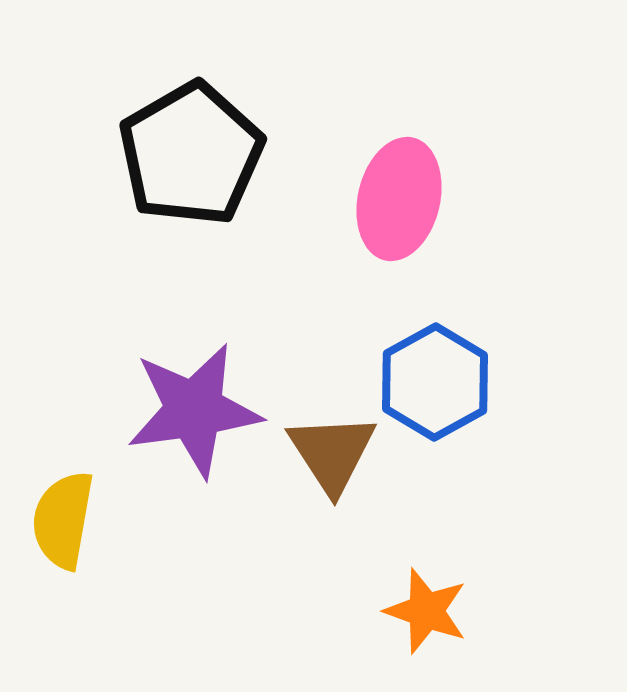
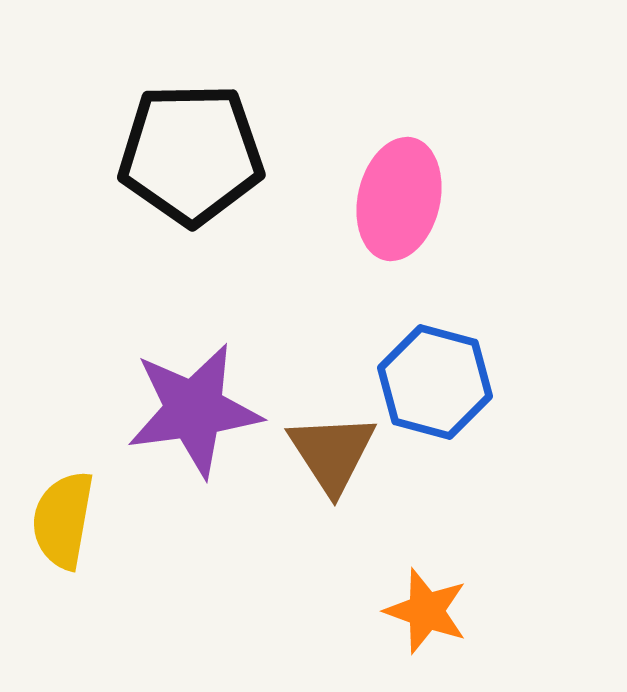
black pentagon: rotated 29 degrees clockwise
blue hexagon: rotated 16 degrees counterclockwise
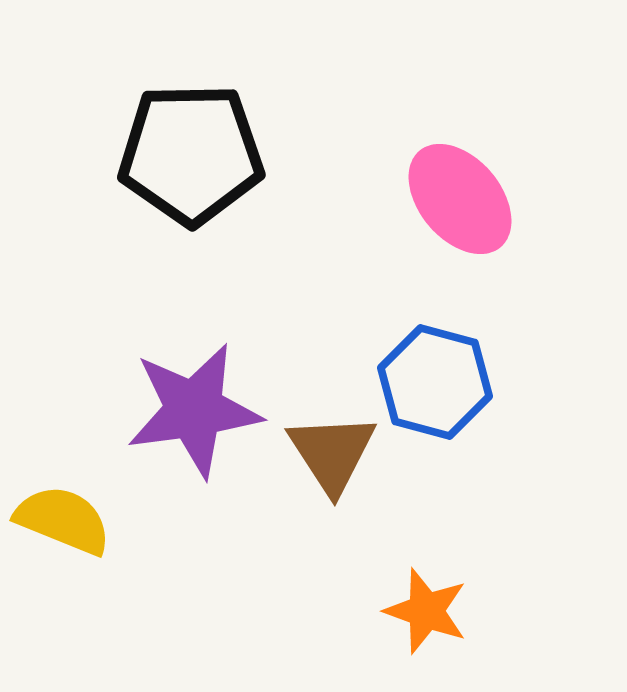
pink ellipse: moved 61 px right; rotated 53 degrees counterclockwise
yellow semicircle: rotated 102 degrees clockwise
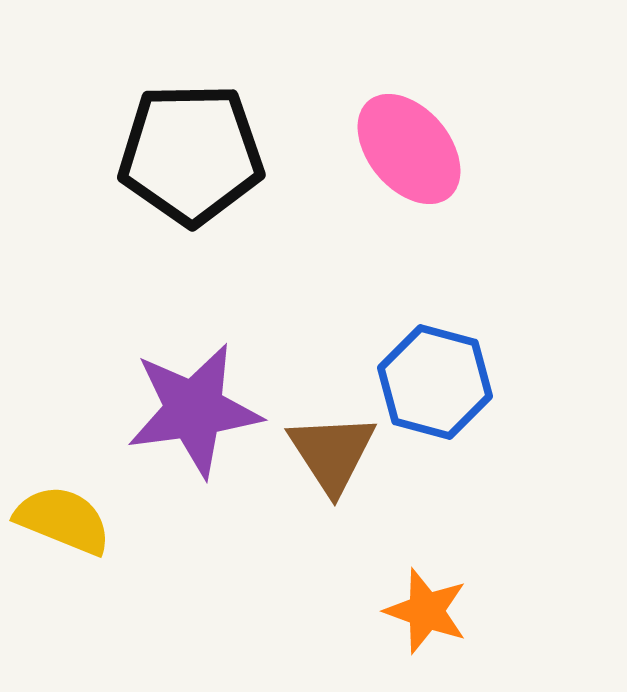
pink ellipse: moved 51 px left, 50 px up
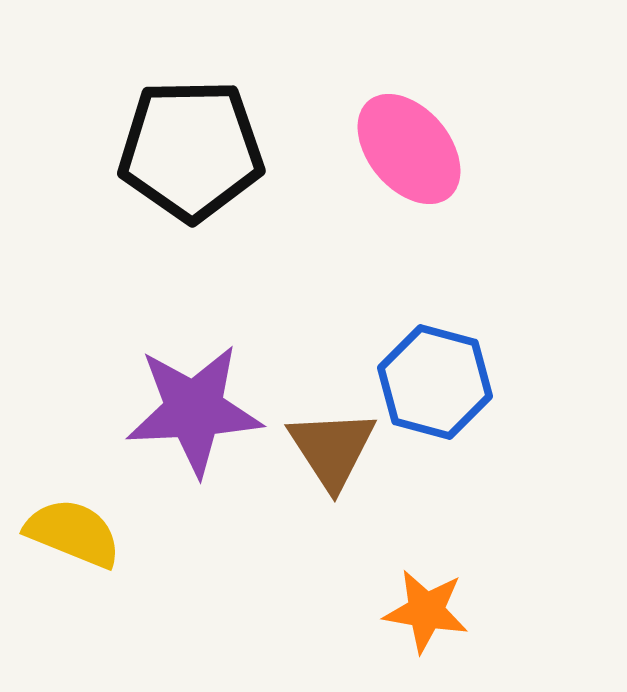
black pentagon: moved 4 px up
purple star: rotated 5 degrees clockwise
brown triangle: moved 4 px up
yellow semicircle: moved 10 px right, 13 px down
orange star: rotated 10 degrees counterclockwise
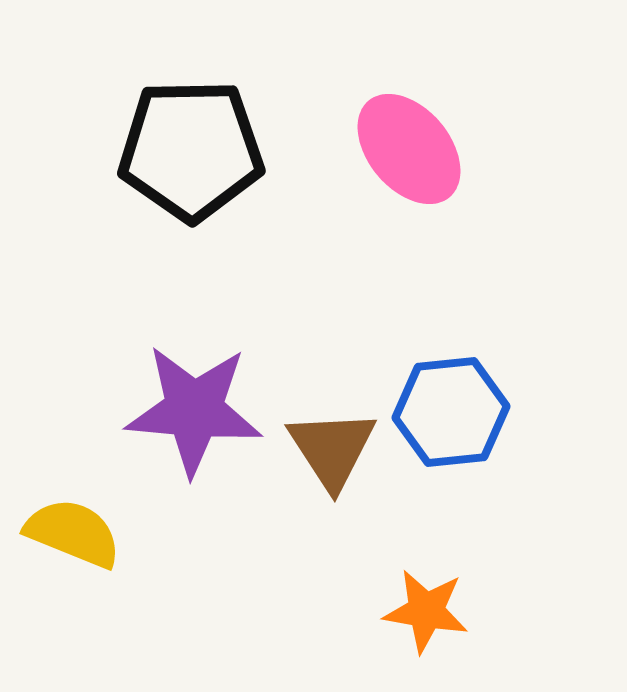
blue hexagon: moved 16 px right, 30 px down; rotated 21 degrees counterclockwise
purple star: rotated 8 degrees clockwise
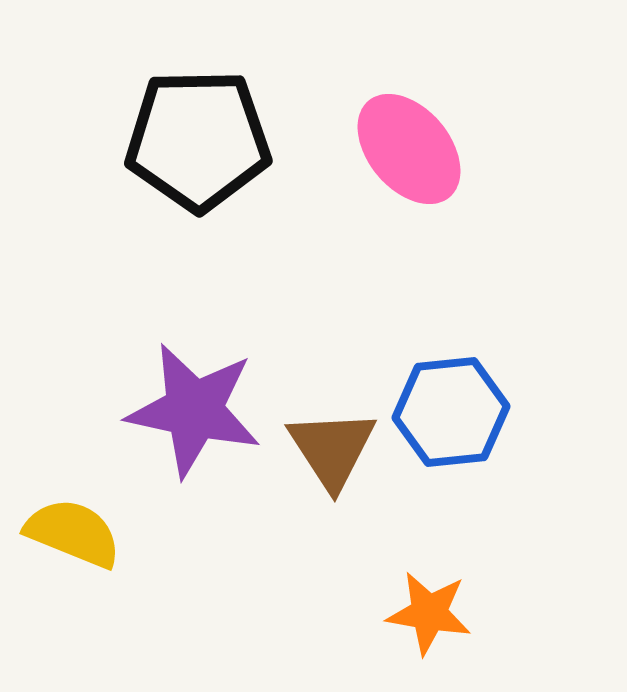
black pentagon: moved 7 px right, 10 px up
purple star: rotated 7 degrees clockwise
orange star: moved 3 px right, 2 px down
